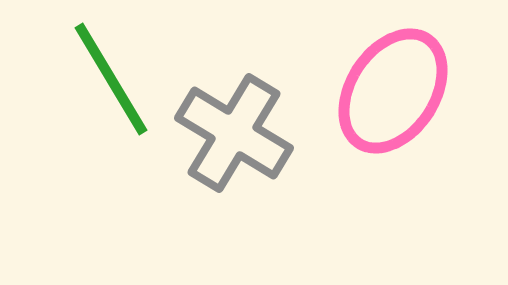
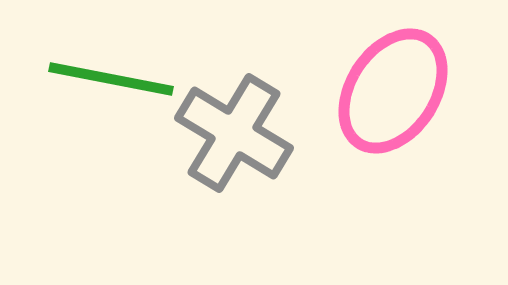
green line: rotated 48 degrees counterclockwise
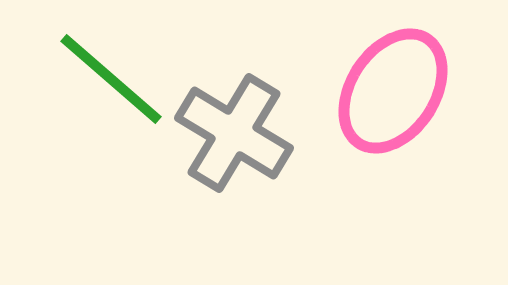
green line: rotated 30 degrees clockwise
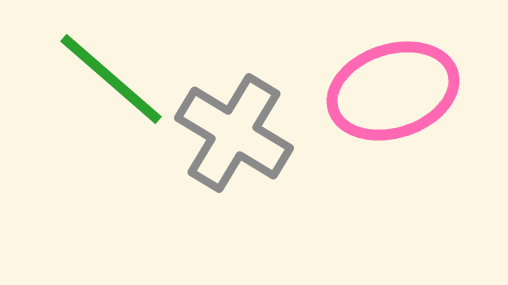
pink ellipse: rotated 39 degrees clockwise
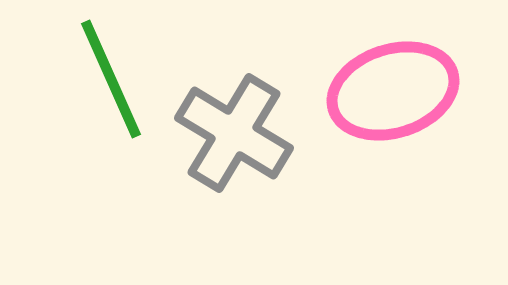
green line: rotated 25 degrees clockwise
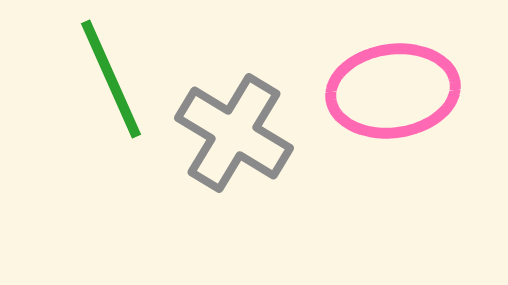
pink ellipse: rotated 10 degrees clockwise
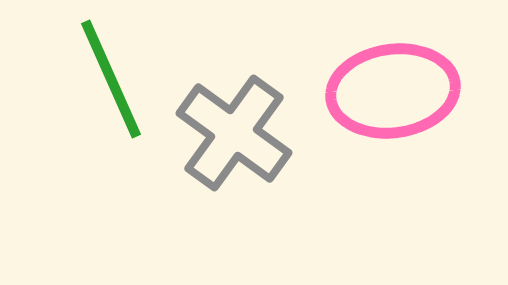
gray cross: rotated 5 degrees clockwise
